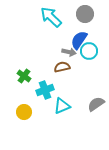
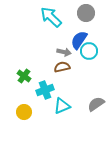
gray circle: moved 1 px right, 1 px up
gray arrow: moved 5 px left
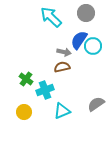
cyan circle: moved 4 px right, 5 px up
green cross: moved 2 px right, 3 px down
cyan triangle: moved 5 px down
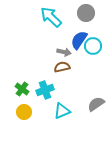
green cross: moved 4 px left, 10 px down
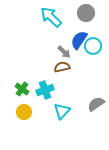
gray arrow: rotated 32 degrees clockwise
cyan triangle: rotated 24 degrees counterclockwise
